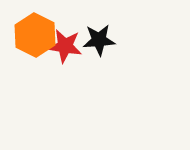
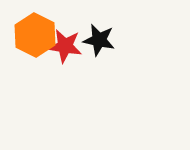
black star: rotated 16 degrees clockwise
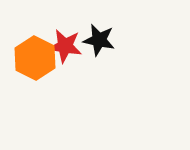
orange hexagon: moved 23 px down
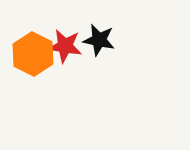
orange hexagon: moved 2 px left, 4 px up
